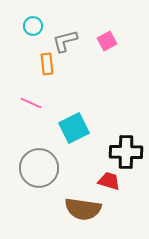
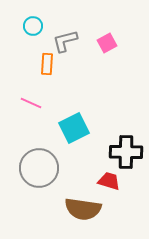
pink square: moved 2 px down
orange rectangle: rotated 10 degrees clockwise
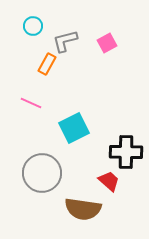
orange rectangle: rotated 25 degrees clockwise
gray circle: moved 3 px right, 5 px down
red trapezoid: rotated 25 degrees clockwise
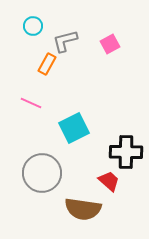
pink square: moved 3 px right, 1 px down
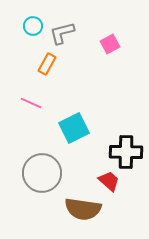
gray L-shape: moved 3 px left, 8 px up
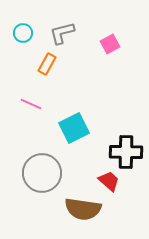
cyan circle: moved 10 px left, 7 px down
pink line: moved 1 px down
